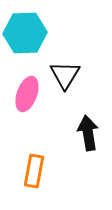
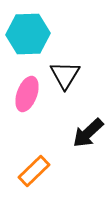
cyan hexagon: moved 3 px right, 1 px down
black arrow: rotated 124 degrees counterclockwise
orange rectangle: rotated 36 degrees clockwise
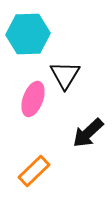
pink ellipse: moved 6 px right, 5 px down
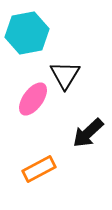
cyan hexagon: moved 1 px left, 1 px up; rotated 9 degrees counterclockwise
pink ellipse: rotated 16 degrees clockwise
orange rectangle: moved 5 px right, 2 px up; rotated 16 degrees clockwise
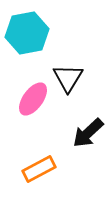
black triangle: moved 3 px right, 3 px down
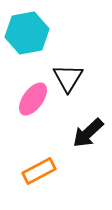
orange rectangle: moved 2 px down
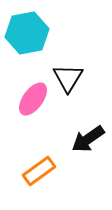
black arrow: moved 6 px down; rotated 8 degrees clockwise
orange rectangle: rotated 8 degrees counterclockwise
